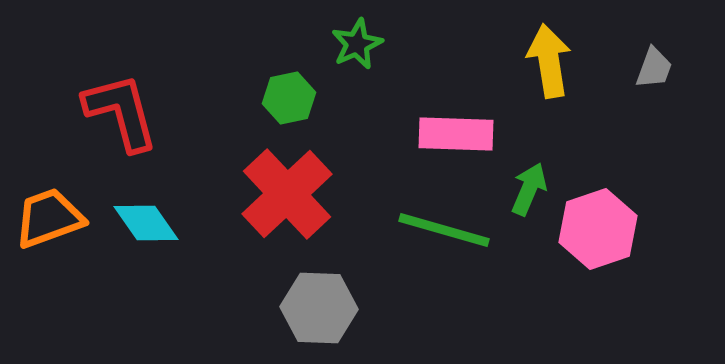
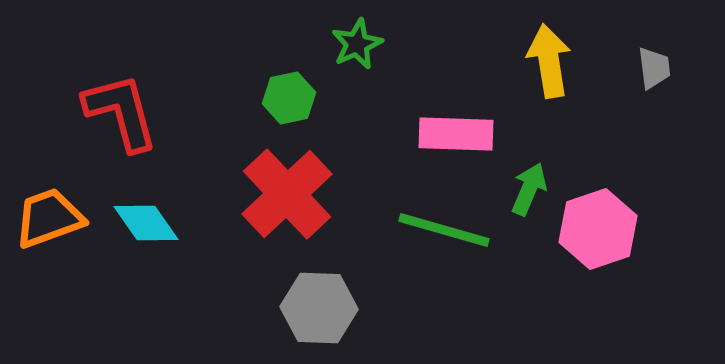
gray trapezoid: rotated 27 degrees counterclockwise
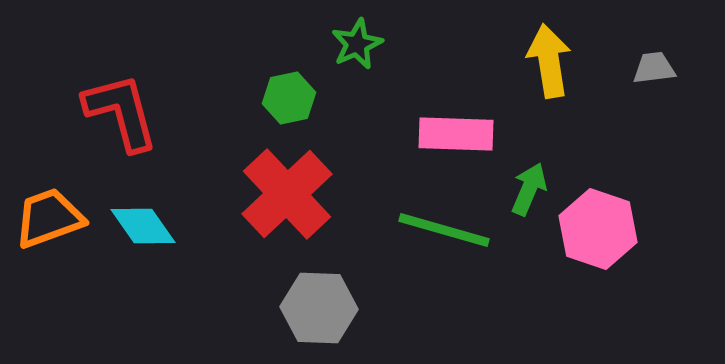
gray trapezoid: rotated 90 degrees counterclockwise
cyan diamond: moved 3 px left, 3 px down
pink hexagon: rotated 22 degrees counterclockwise
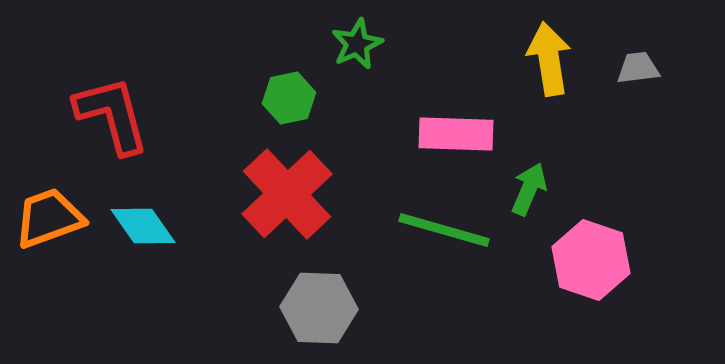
yellow arrow: moved 2 px up
gray trapezoid: moved 16 px left
red L-shape: moved 9 px left, 3 px down
pink hexagon: moved 7 px left, 31 px down
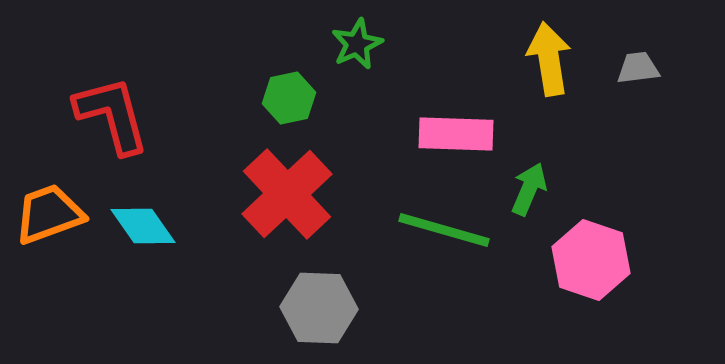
orange trapezoid: moved 4 px up
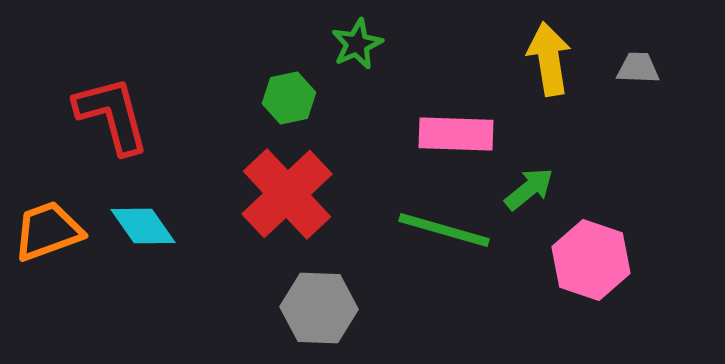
gray trapezoid: rotated 9 degrees clockwise
green arrow: rotated 28 degrees clockwise
orange trapezoid: moved 1 px left, 17 px down
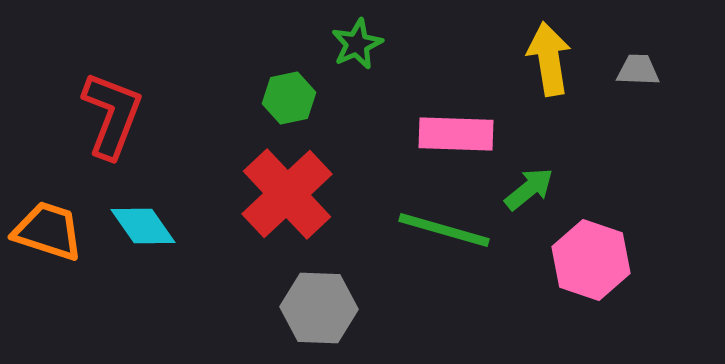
gray trapezoid: moved 2 px down
red L-shape: rotated 36 degrees clockwise
orange trapezoid: rotated 38 degrees clockwise
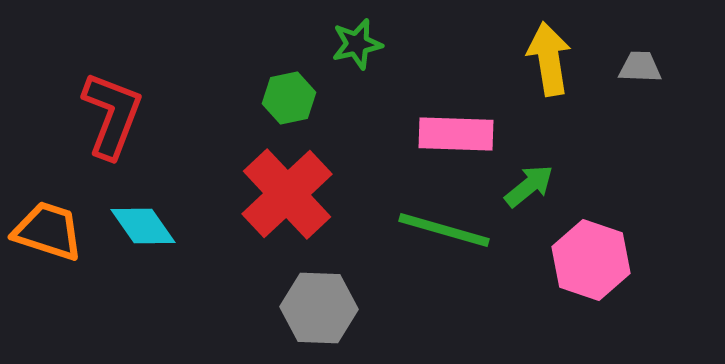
green star: rotated 12 degrees clockwise
gray trapezoid: moved 2 px right, 3 px up
green arrow: moved 3 px up
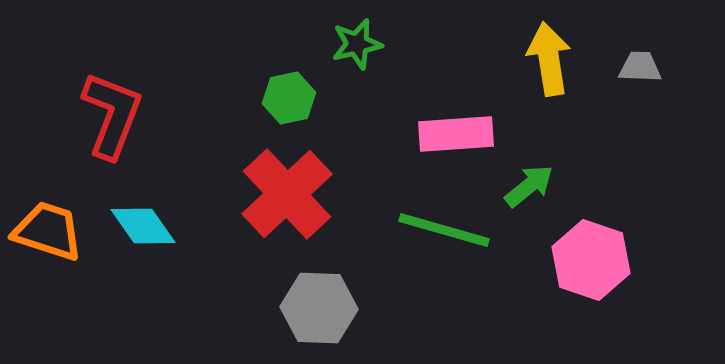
pink rectangle: rotated 6 degrees counterclockwise
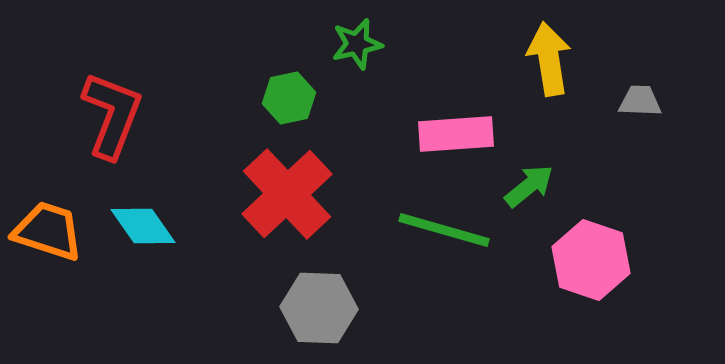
gray trapezoid: moved 34 px down
